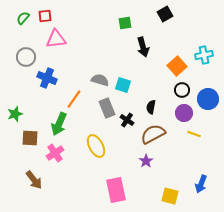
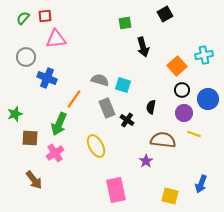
brown semicircle: moved 10 px right, 6 px down; rotated 35 degrees clockwise
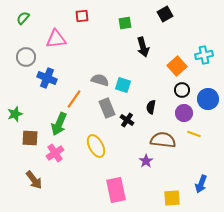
red square: moved 37 px right
yellow square: moved 2 px right, 2 px down; rotated 18 degrees counterclockwise
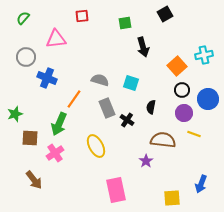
cyan square: moved 8 px right, 2 px up
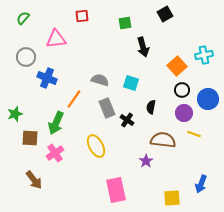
green arrow: moved 3 px left, 1 px up
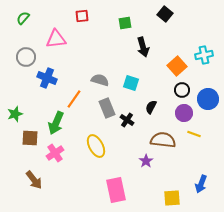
black square: rotated 21 degrees counterclockwise
black semicircle: rotated 16 degrees clockwise
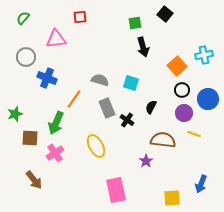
red square: moved 2 px left, 1 px down
green square: moved 10 px right
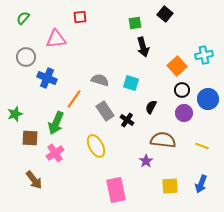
gray rectangle: moved 2 px left, 3 px down; rotated 12 degrees counterclockwise
yellow line: moved 8 px right, 12 px down
yellow square: moved 2 px left, 12 px up
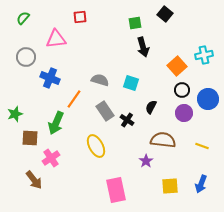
blue cross: moved 3 px right
pink cross: moved 4 px left, 5 px down
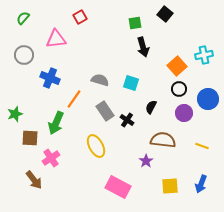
red square: rotated 24 degrees counterclockwise
gray circle: moved 2 px left, 2 px up
black circle: moved 3 px left, 1 px up
pink rectangle: moved 2 px right, 3 px up; rotated 50 degrees counterclockwise
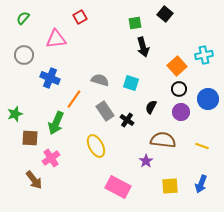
purple circle: moved 3 px left, 1 px up
